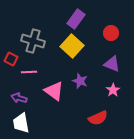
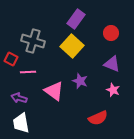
pink line: moved 1 px left
pink star: rotated 16 degrees counterclockwise
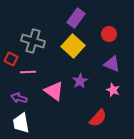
purple rectangle: moved 1 px up
red circle: moved 2 px left, 1 px down
yellow square: moved 1 px right
purple star: rotated 21 degrees clockwise
red semicircle: rotated 24 degrees counterclockwise
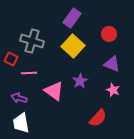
purple rectangle: moved 4 px left
gray cross: moved 1 px left
pink line: moved 1 px right, 1 px down
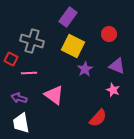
purple rectangle: moved 4 px left, 1 px up
yellow square: rotated 15 degrees counterclockwise
purple triangle: moved 5 px right, 2 px down
purple star: moved 5 px right, 12 px up
pink triangle: moved 4 px down
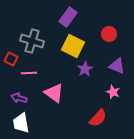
pink star: moved 2 px down
pink triangle: moved 2 px up
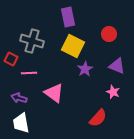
purple rectangle: rotated 48 degrees counterclockwise
